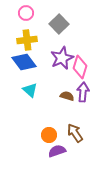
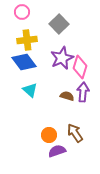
pink circle: moved 4 px left, 1 px up
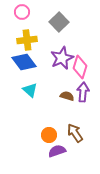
gray square: moved 2 px up
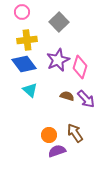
purple star: moved 4 px left, 2 px down
blue diamond: moved 2 px down
purple arrow: moved 3 px right, 7 px down; rotated 132 degrees clockwise
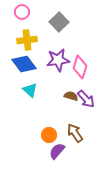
purple star: rotated 15 degrees clockwise
brown semicircle: moved 4 px right
purple semicircle: rotated 30 degrees counterclockwise
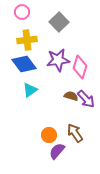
cyan triangle: rotated 42 degrees clockwise
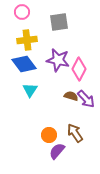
gray square: rotated 36 degrees clockwise
purple star: rotated 20 degrees clockwise
pink diamond: moved 1 px left, 2 px down; rotated 10 degrees clockwise
cyan triangle: rotated 21 degrees counterclockwise
